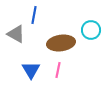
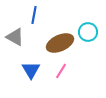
cyan circle: moved 3 px left, 2 px down
gray triangle: moved 1 px left, 3 px down
brown ellipse: moved 1 px left; rotated 16 degrees counterclockwise
pink line: moved 3 px right, 1 px down; rotated 21 degrees clockwise
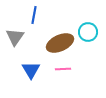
gray triangle: rotated 36 degrees clockwise
pink line: moved 2 px right, 2 px up; rotated 56 degrees clockwise
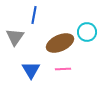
cyan circle: moved 1 px left
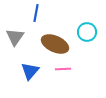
blue line: moved 2 px right, 2 px up
brown ellipse: moved 5 px left, 1 px down; rotated 48 degrees clockwise
blue triangle: moved 1 px left, 1 px down; rotated 12 degrees clockwise
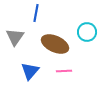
pink line: moved 1 px right, 2 px down
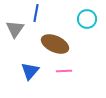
cyan circle: moved 13 px up
gray triangle: moved 8 px up
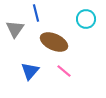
blue line: rotated 24 degrees counterclockwise
cyan circle: moved 1 px left
brown ellipse: moved 1 px left, 2 px up
pink line: rotated 42 degrees clockwise
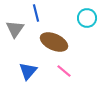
cyan circle: moved 1 px right, 1 px up
blue triangle: moved 2 px left
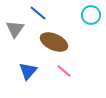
blue line: moved 2 px right; rotated 36 degrees counterclockwise
cyan circle: moved 4 px right, 3 px up
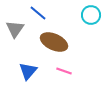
pink line: rotated 21 degrees counterclockwise
